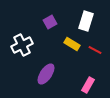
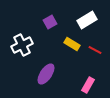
white rectangle: moved 1 px right, 1 px up; rotated 42 degrees clockwise
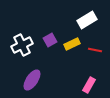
purple square: moved 18 px down
yellow rectangle: rotated 56 degrees counterclockwise
red line: rotated 16 degrees counterclockwise
purple ellipse: moved 14 px left, 6 px down
pink rectangle: moved 1 px right
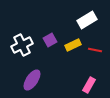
yellow rectangle: moved 1 px right, 1 px down
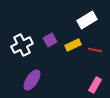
pink rectangle: moved 6 px right
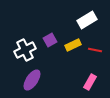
white cross: moved 3 px right, 5 px down
pink rectangle: moved 5 px left, 3 px up
